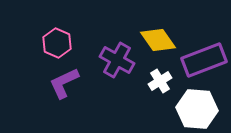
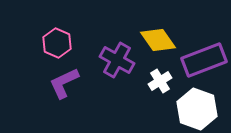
white hexagon: rotated 15 degrees clockwise
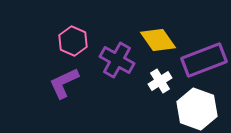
pink hexagon: moved 16 px right, 2 px up
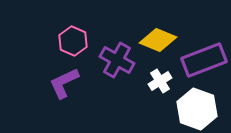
yellow diamond: rotated 33 degrees counterclockwise
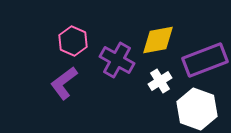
yellow diamond: rotated 33 degrees counterclockwise
purple rectangle: moved 1 px right
purple L-shape: rotated 12 degrees counterclockwise
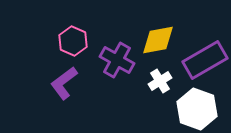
purple rectangle: rotated 9 degrees counterclockwise
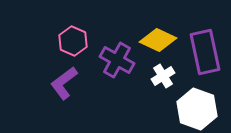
yellow diamond: rotated 36 degrees clockwise
purple rectangle: moved 8 px up; rotated 72 degrees counterclockwise
white cross: moved 3 px right, 5 px up
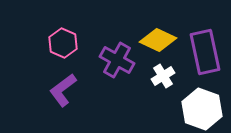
pink hexagon: moved 10 px left, 2 px down
purple L-shape: moved 1 px left, 7 px down
white hexagon: moved 5 px right
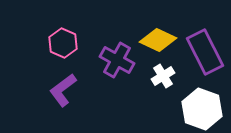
purple rectangle: rotated 15 degrees counterclockwise
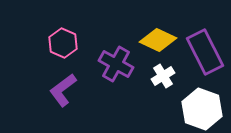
purple cross: moved 1 px left, 4 px down
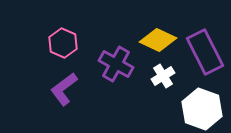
purple L-shape: moved 1 px right, 1 px up
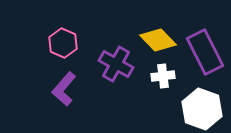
yellow diamond: rotated 21 degrees clockwise
white cross: rotated 25 degrees clockwise
purple L-shape: rotated 12 degrees counterclockwise
